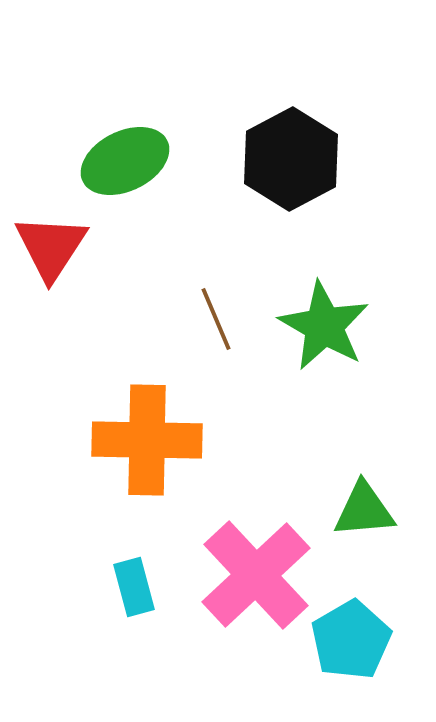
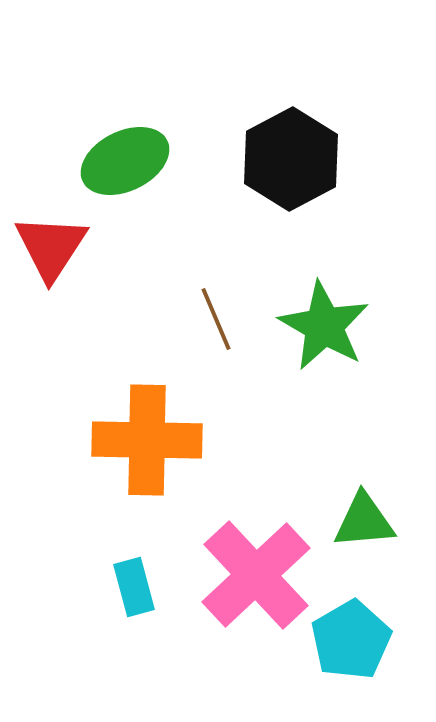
green triangle: moved 11 px down
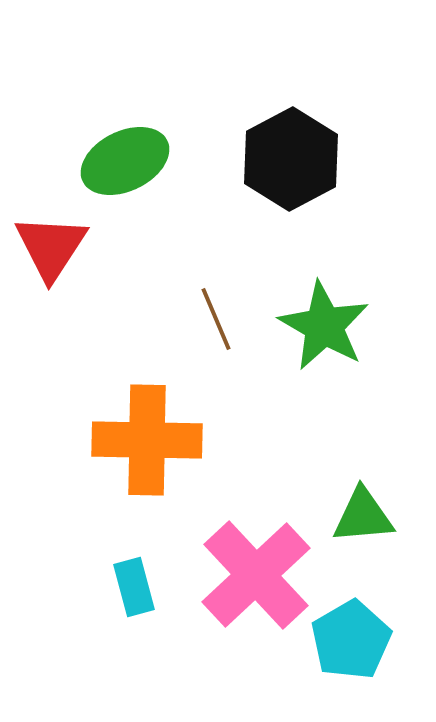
green triangle: moved 1 px left, 5 px up
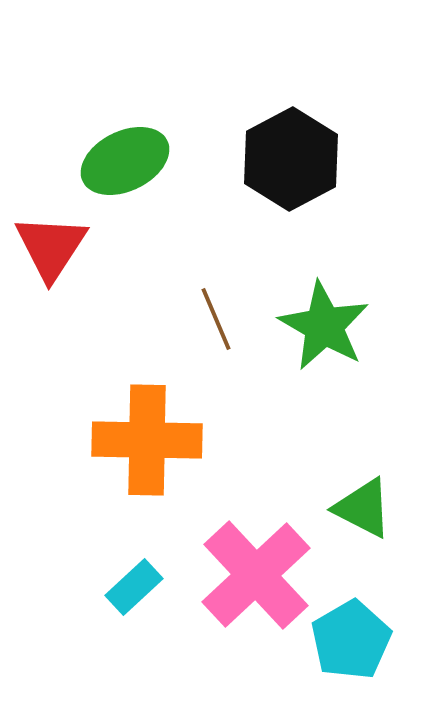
green triangle: moved 8 px up; rotated 32 degrees clockwise
cyan rectangle: rotated 62 degrees clockwise
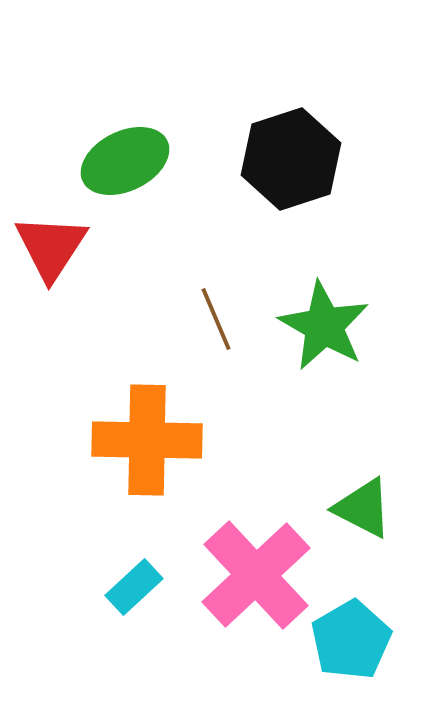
black hexagon: rotated 10 degrees clockwise
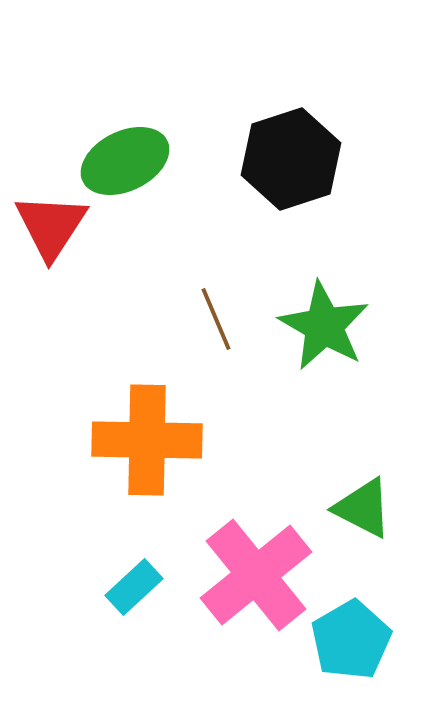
red triangle: moved 21 px up
pink cross: rotated 4 degrees clockwise
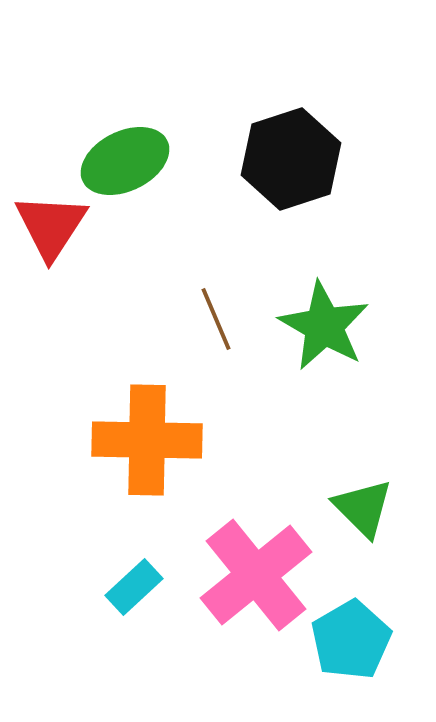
green triangle: rotated 18 degrees clockwise
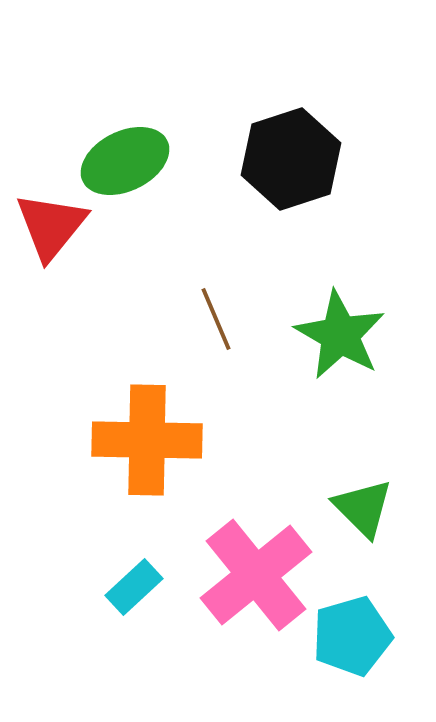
red triangle: rotated 6 degrees clockwise
green star: moved 16 px right, 9 px down
cyan pentagon: moved 1 px right, 4 px up; rotated 14 degrees clockwise
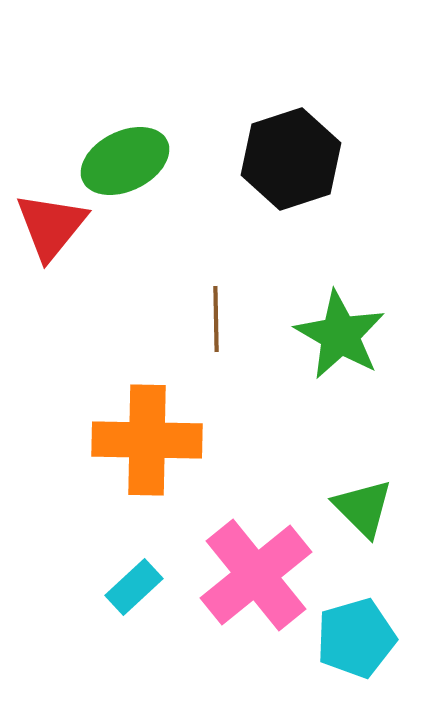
brown line: rotated 22 degrees clockwise
cyan pentagon: moved 4 px right, 2 px down
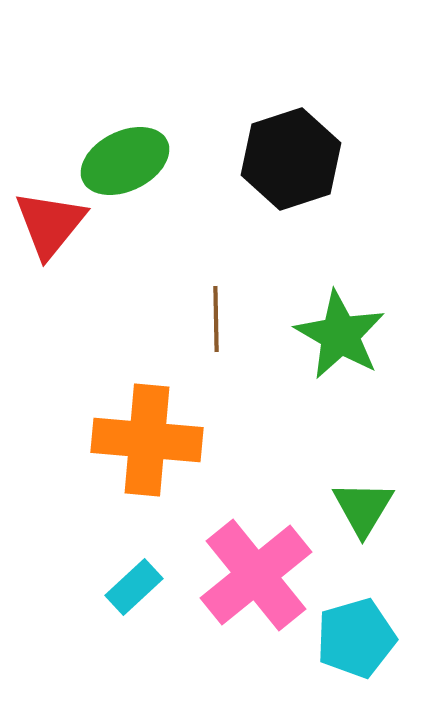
red triangle: moved 1 px left, 2 px up
orange cross: rotated 4 degrees clockwise
green triangle: rotated 16 degrees clockwise
